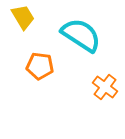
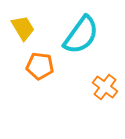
yellow trapezoid: moved 11 px down
cyan semicircle: rotated 93 degrees clockwise
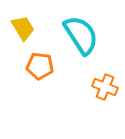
cyan semicircle: rotated 69 degrees counterclockwise
orange cross: rotated 15 degrees counterclockwise
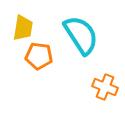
yellow trapezoid: rotated 40 degrees clockwise
orange pentagon: moved 1 px left, 10 px up
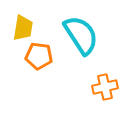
orange cross: rotated 35 degrees counterclockwise
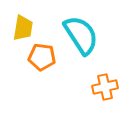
orange pentagon: moved 3 px right, 1 px down
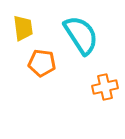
yellow trapezoid: rotated 16 degrees counterclockwise
orange pentagon: moved 6 px down
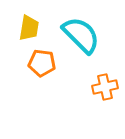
yellow trapezoid: moved 6 px right; rotated 16 degrees clockwise
cyan semicircle: rotated 12 degrees counterclockwise
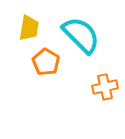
orange pentagon: moved 4 px right, 1 px up; rotated 24 degrees clockwise
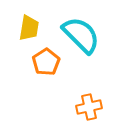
orange pentagon: rotated 8 degrees clockwise
orange cross: moved 16 px left, 20 px down
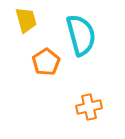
yellow trapezoid: moved 3 px left, 8 px up; rotated 24 degrees counterclockwise
cyan semicircle: rotated 30 degrees clockwise
